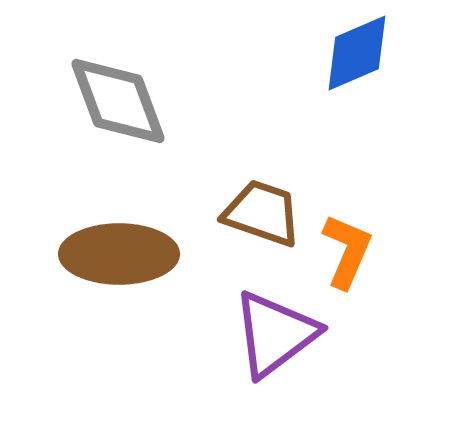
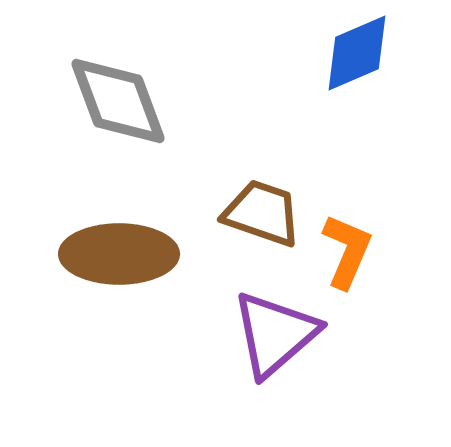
purple triangle: rotated 4 degrees counterclockwise
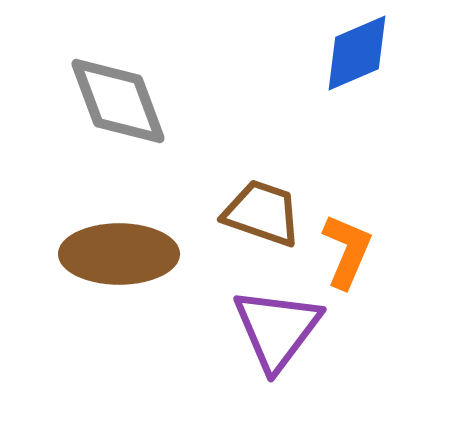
purple triangle: moved 2 px right, 5 px up; rotated 12 degrees counterclockwise
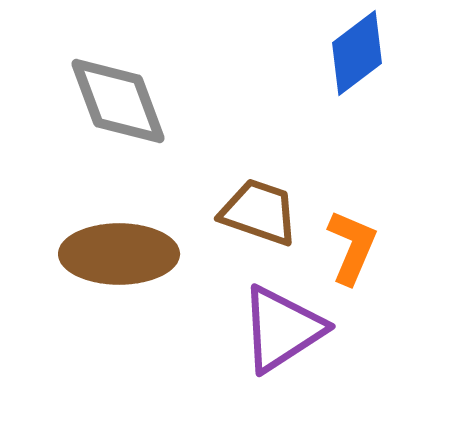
blue diamond: rotated 14 degrees counterclockwise
brown trapezoid: moved 3 px left, 1 px up
orange L-shape: moved 5 px right, 4 px up
purple triangle: moved 5 px right; rotated 20 degrees clockwise
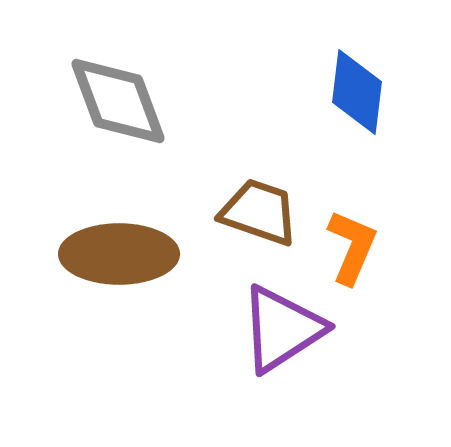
blue diamond: moved 39 px down; rotated 46 degrees counterclockwise
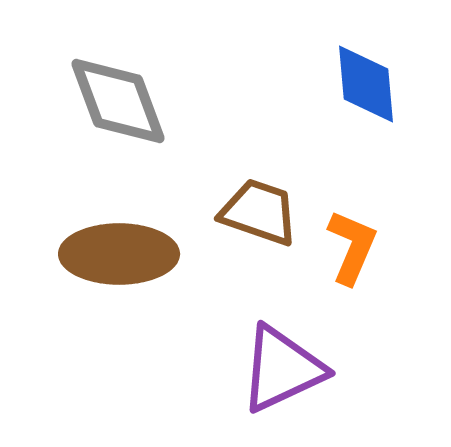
blue diamond: moved 9 px right, 8 px up; rotated 12 degrees counterclockwise
purple triangle: moved 40 px down; rotated 8 degrees clockwise
